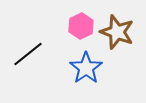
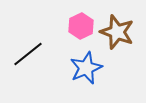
blue star: rotated 12 degrees clockwise
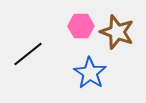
pink hexagon: rotated 25 degrees clockwise
blue star: moved 4 px right, 5 px down; rotated 16 degrees counterclockwise
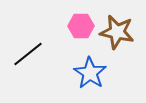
brown star: rotated 8 degrees counterclockwise
